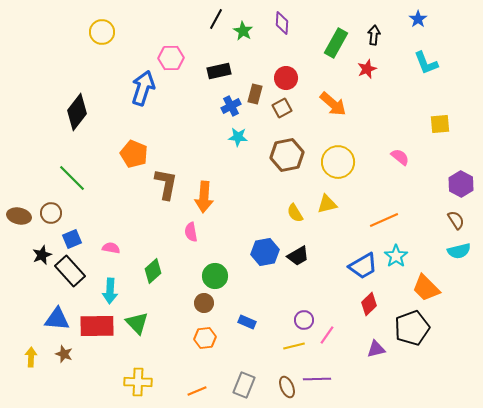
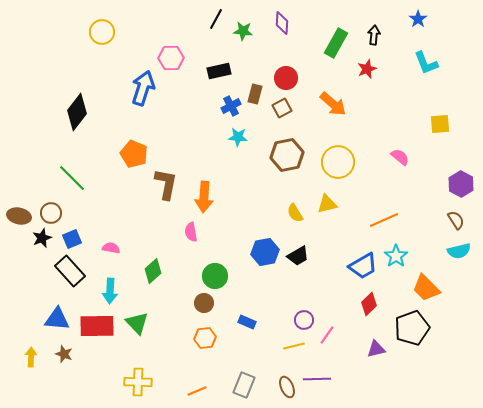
green star at (243, 31): rotated 24 degrees counterclockwise
black star at (42, 255): moved 17 px up
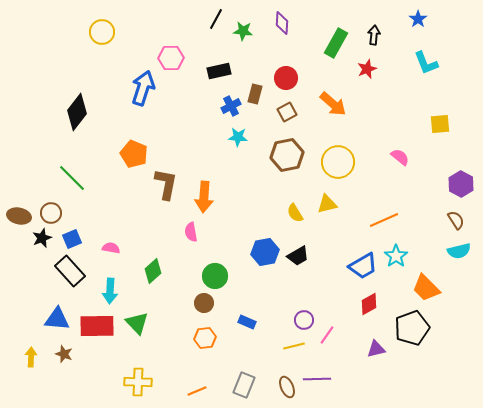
brown square at (282, 108): moved 5 px right, 4 px down
red diamond at (369, 304): rotated 15 degrees clockwise
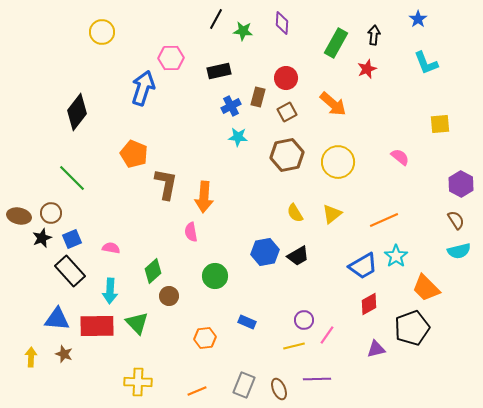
brown rectangle at (255, 94): moved 3 px right, 3 px down
yellow triangle at (327, 204): moved 5 px right, 10 px down; rotated 25 degrees counterclockwise
brown circle at (204, 303): moved 35 px left, 7 px up
brown ellipse at (287, 387): moved 8 px left, 2 px down
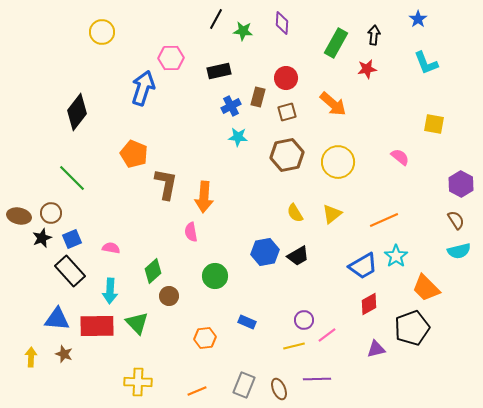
red star at (367, 69): rotated 12 degrees clockwise
brown square at (287, 112): rotated 12 degrees clockwise
yellow square at (440, 124): moved 6 px left; rotated 15 degrees clockwise
pink line at (327, 335): rotated 18 degrees clockwise
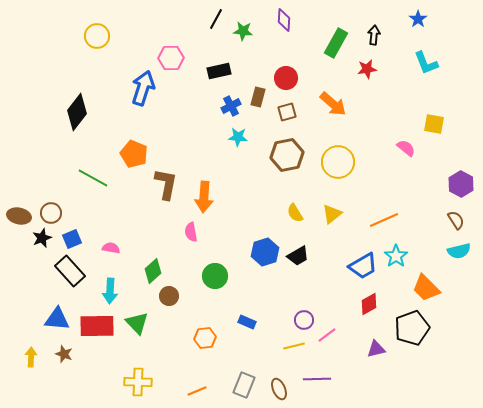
purple diamond at (282, 23): moved 2 px right, 3 px up
yellow circle at (102, 32): moved 5 px left, 4 px down
pink semicircle at (400, 157): moved 6 px right, 9 px up
green line at (72, 178): moved 21 px right; rotated 16 degrees counterclockwise
blue hexagon at (265, 252): rotated 8 degrees counterclockwise
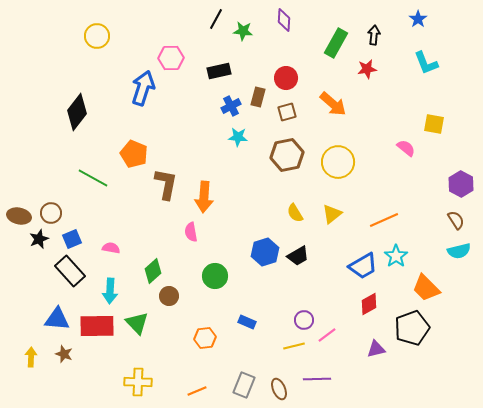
black star at (42, 238): moved 3 px left, 1 px down
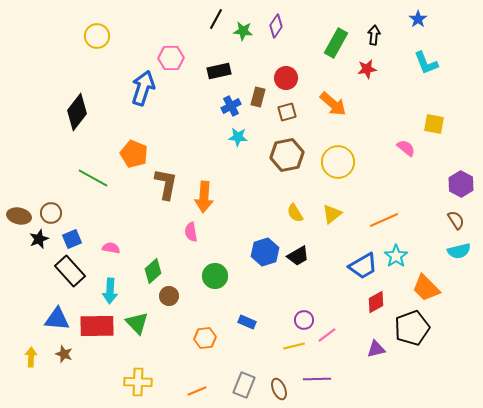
purple diamond at (284, 20): moved 8 px left, 6 px down; rotated 30 degrees clockwise
red diamond at (369, 304): moved 7 px right, 2 px up
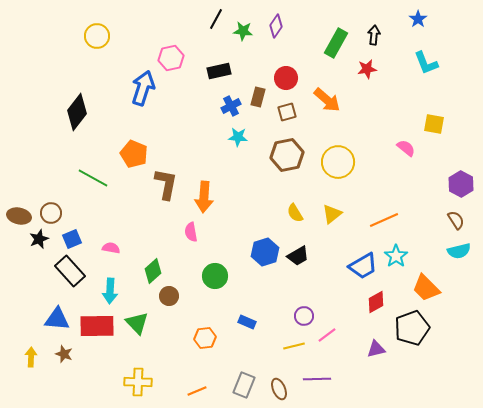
pink hexagon at (171, 58): rotated 10 degrees counterclockwise
orange arrow at (333, 104): moved 6 px left, 4 px up
purple circle at (304, 320): moved 4 px up
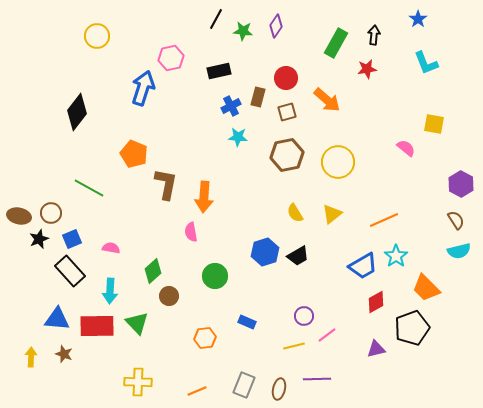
green line at (93, 178): moved 4 px left, 10 px down
brown ellipse at (279, 389): rotated 35 degrees clockwise
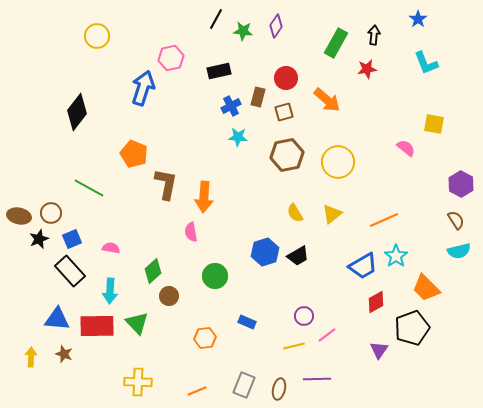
brown square at (287, 112): moved 3 px left
purple triangle at (376, 349): moved 3 px right, 1 px down; rotated 42 degrees counterclockwise
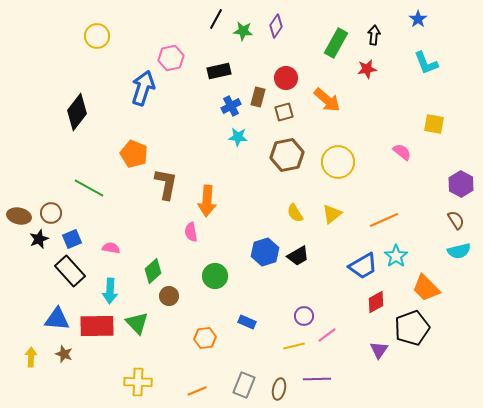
pink semicircle at (406, 148): moved 4 px left, 4 px down
orange arrow at (204, 197): moved 3 px right, 4 px down
